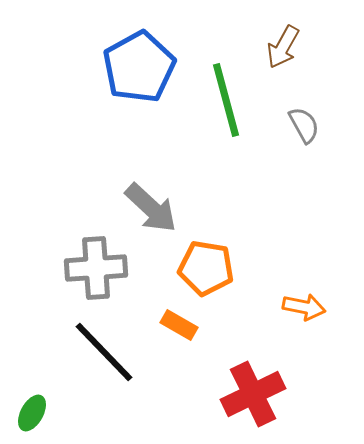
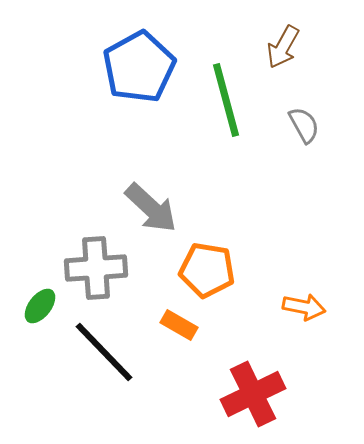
orange pentagon: moved 1 px right, 2 px down
green ellipse: moved 8 px right, 107 px up; rotated 9 degrees clockwise
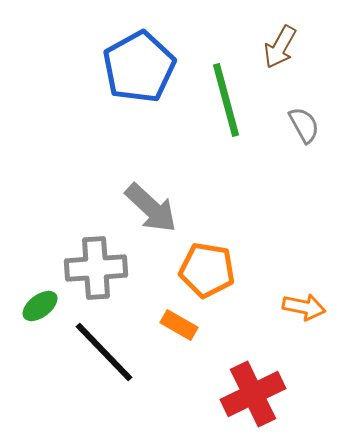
brown arrow: moved 3 px left
green ellipse: rotated 15 degrees clockwise
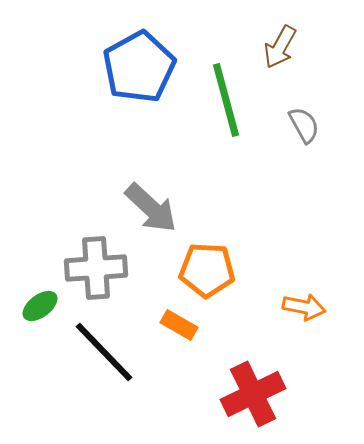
orange pentagon: rotated 6 degrees counterclockwise
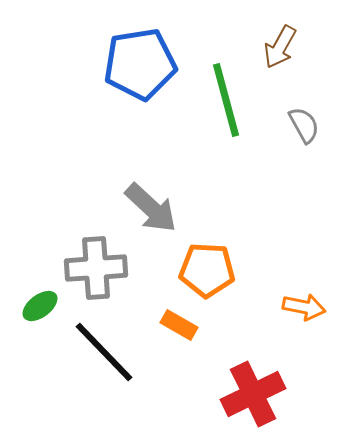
blue pentagon: moved 1 px right, 3 px up; rotated 20 degrees clockwise
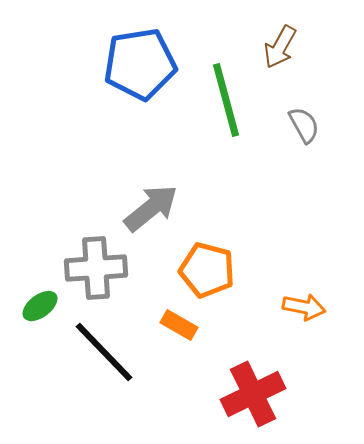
gray arrow: rotated 82 degrees counterclockwise
orange pentagon: rotated 12 degrees clockwise
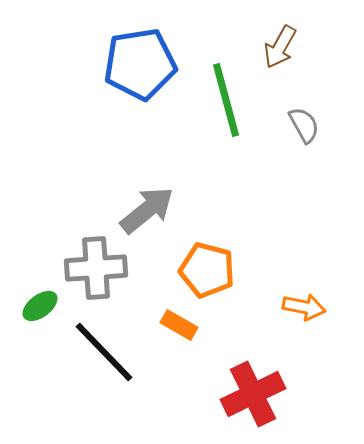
gray arrow: moved 4 px left, 2 px down
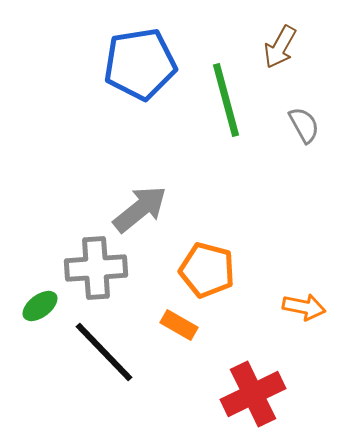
gray arrow: moved 7 px left, 1 px up
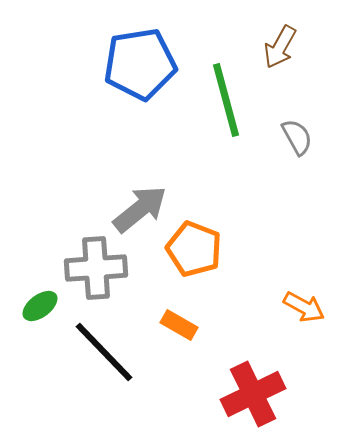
gray semicircle: moved 7 px left, 12 px down
orange pentagon: moved 13 px left, 21 px up; rotated 6 degrees clockwise
orange arrow: rotated 18 degrees clockwise
